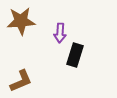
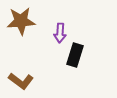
brown L-shape: rotated 60 degrees clockwise
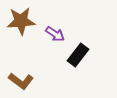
purple arrow: moved 5 px left, 1 px down; rotated 60 degrees counterclockwise
black rectangle: moved 3 px right; rotated 20 degrees clockwise
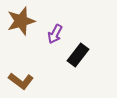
brown star: rotated 12 degrees counterclockwise
purple arrow: rotated 84 degrees clockwise
